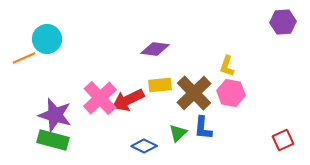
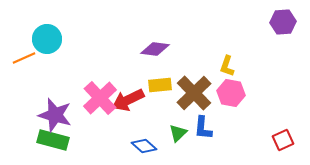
blue diamond: rotated 15 degrees clockwise
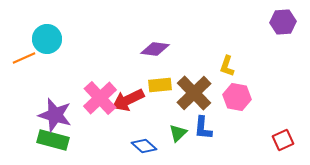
pink hexagon: moved 6 px right, 4 px down
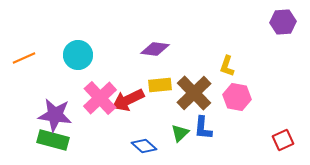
cyan circle: moved 31 px right, 16 px down
purple star: rotated 8 degrees counterclockwise
green triangle: moved 2 px right
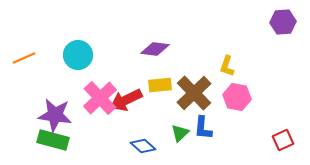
red arrow: moved 2 px left
blue diamond: moved 1 px left
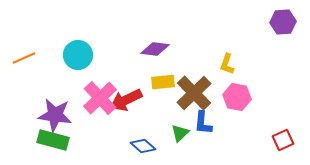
yellow L-shape: moved 2 px up
yellow rectangle: moved 3 px right, 3 px up
blue L-shape: moved 5 px up
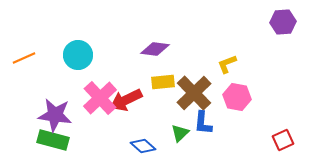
yellow L-shape: rotated 50 degrees clockwise
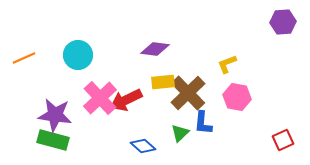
brown cross: moved 6 px left
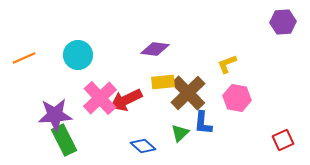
pink hexagon: moved 1 px down
purple star: rotated 12 degrees counterclockwise
green rectangle: moved 11 px right; rotated 48 degrees clockwise
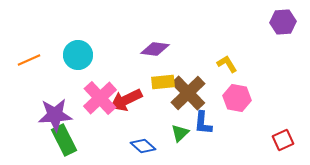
orange line: moved 5 px right, 2 px down
yellow L-shape: rotated 80 degrees clockwise
